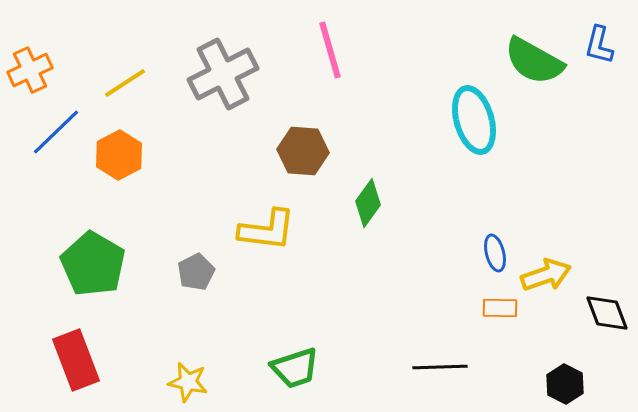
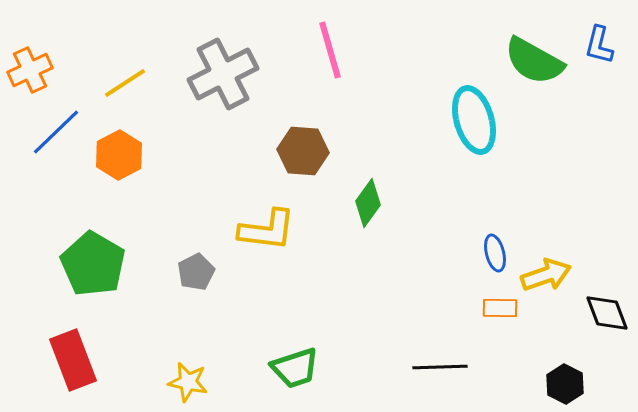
red rectangle: moved 3 px left
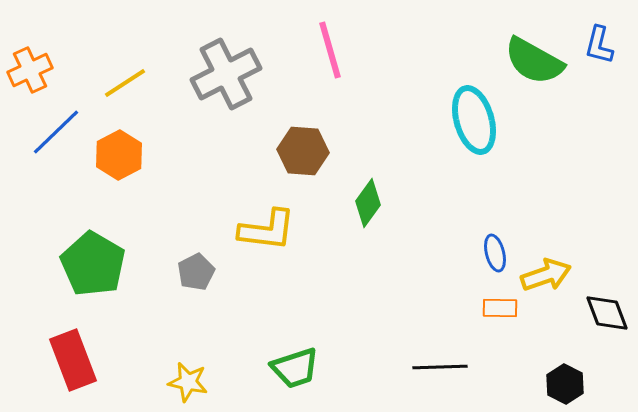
gray cross: moved 3 px right
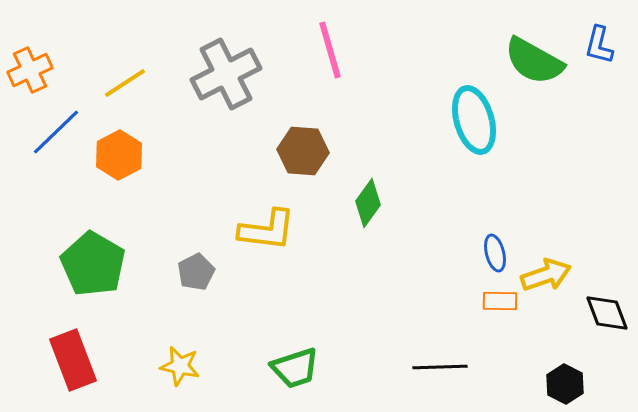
orange rectangle: moved 7 px up
yellow star: moved 8 px left, 16 px up
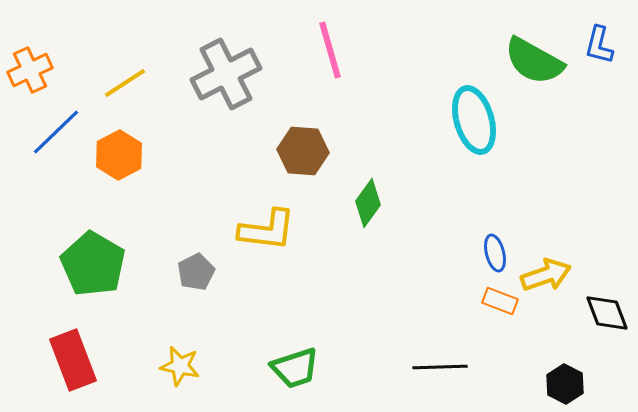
orange rectangle: rotated 20 degrees clockwise
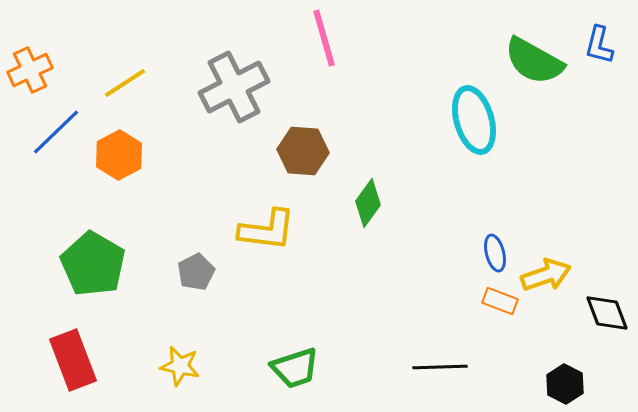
pink line: moved 6 px left, 12 px up
gray cross: moved 8 px right, 13 px down
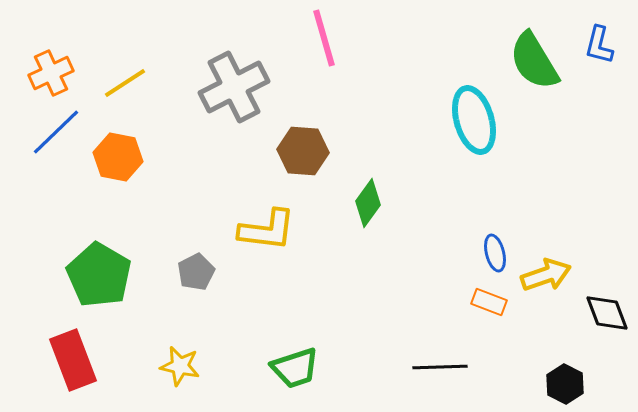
green semicircle: rotated 30 degrees clockwise
orange cross: moved 21 px right, 3 px down
orange hexagon: moved 1 px left, 2 px down; rotated 21 degrees counterclockwise
green pentagon: moved 6 px right, 11 px down
orange rectangle: moved 11 px left, 1 px down
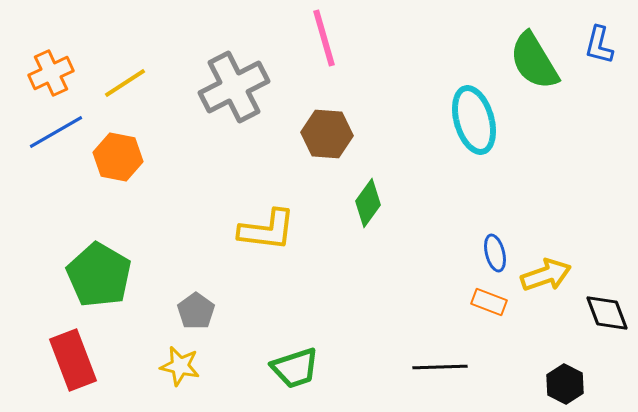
blue line: rotated 14 degrees clockwise
brown hexagon: moved 24 px right, 17 px up
gray pentagon: moved 39 px down; rotated 9 degrees counterclockwise
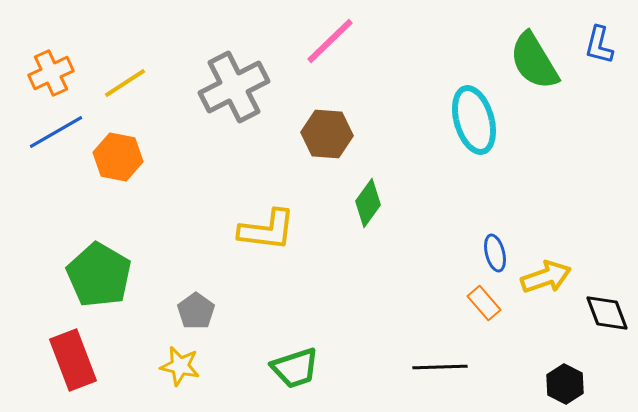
pink line: moved 6 px right, 3 px down; rotated 62 degrees clockwise
yellow arrow: moved 2 px down
orange rectangle: moved 5 px left, 1 px down; rotated 28 degrees clockwise
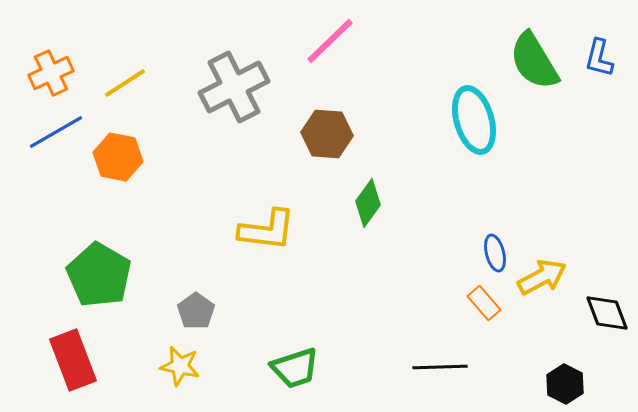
blue L-shape: moved 13 px down
yellow arrow: moved 4 px left; rotated 9 degrees counterclockwise
